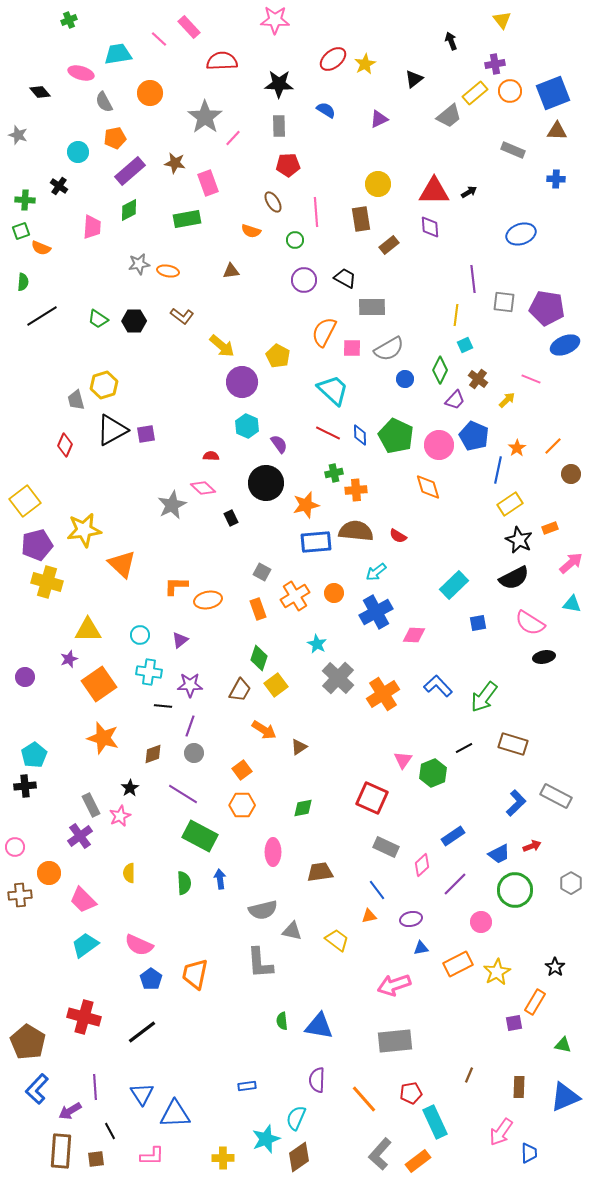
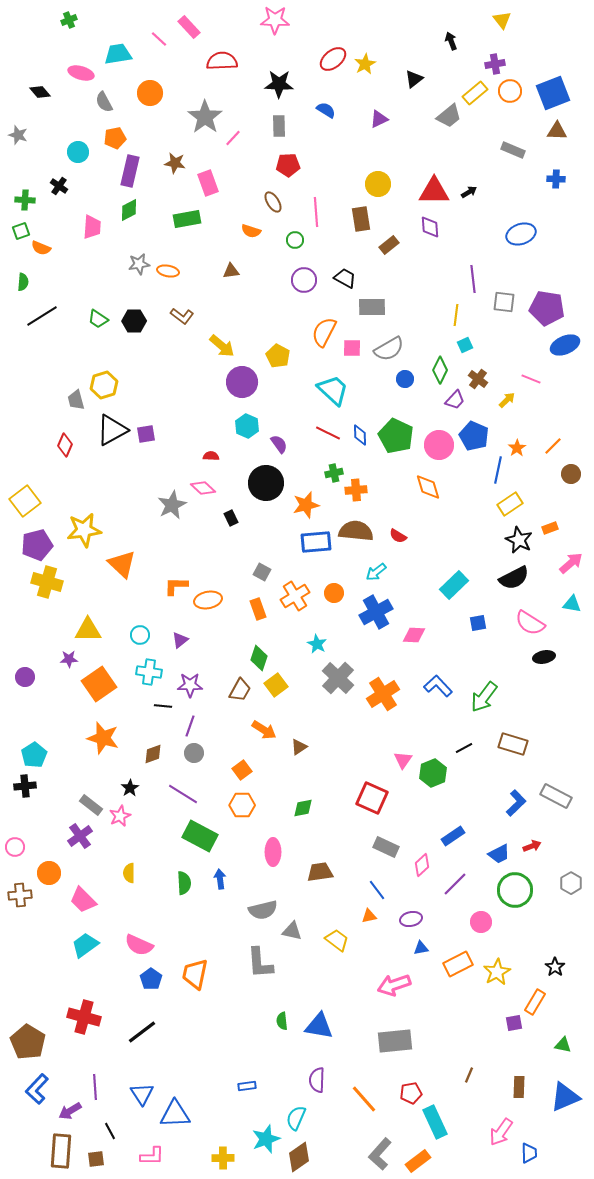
purple rectangle at (130, 171): rotated 36 degrees counterclockwise
purple star at (69, 659): rotated 18 degrees clockwise
gray rectangle at (91, 805): rotated 25 degrees counterclockwise
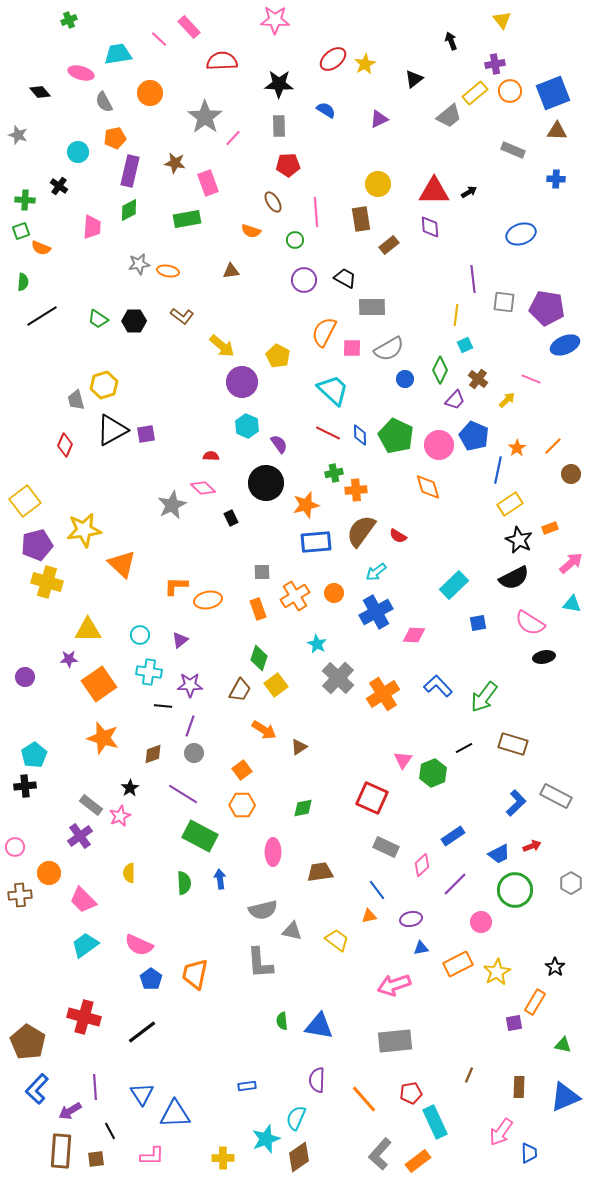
brown semicircle at (356, 531): moved 5 px right; rotated 60 degrees counterclockwise
gray square at (262, 572): rotated 30 degrees counterclockwise
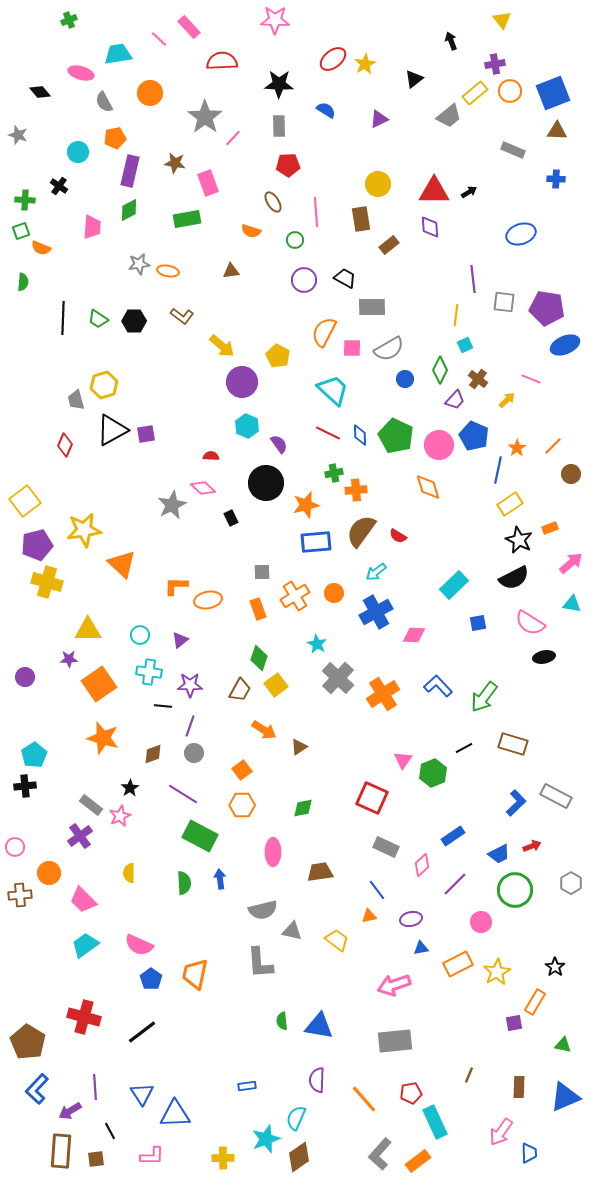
black line at (42, 316): moved 21 px right, 2 px down; rotated 56 degrees counterclockwise
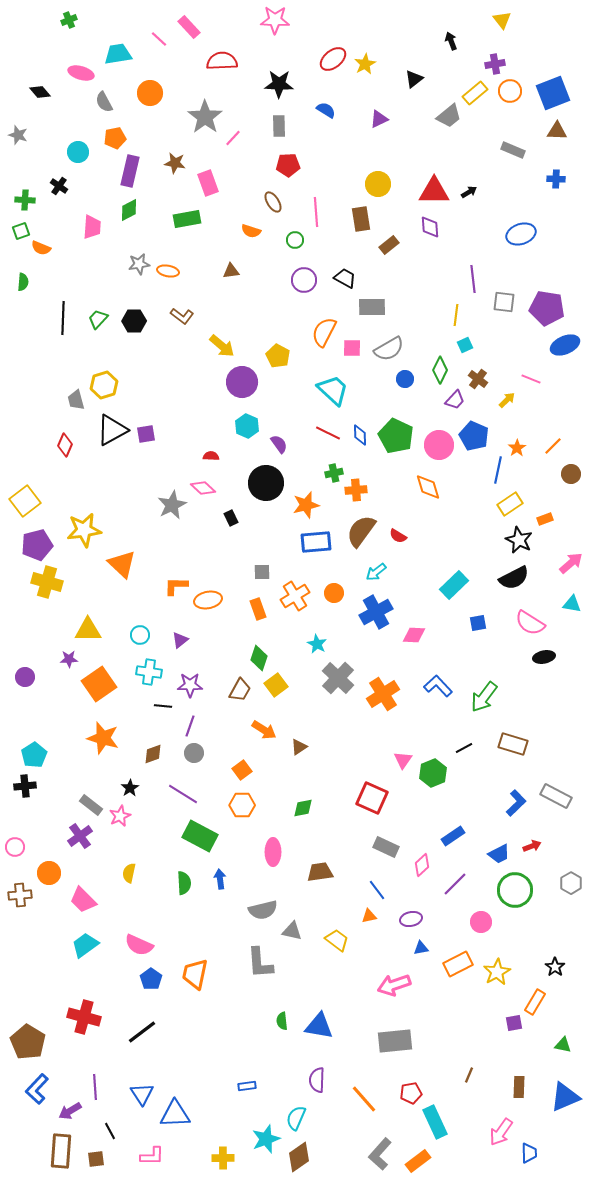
green trapezoid at (98, 319): rotated 100 degrees clockwise
orange rectangle at (550, 528): moved 5 px left, 9 px up
yellow semicircle at (129, 873): rotated 12 degrees clockwise
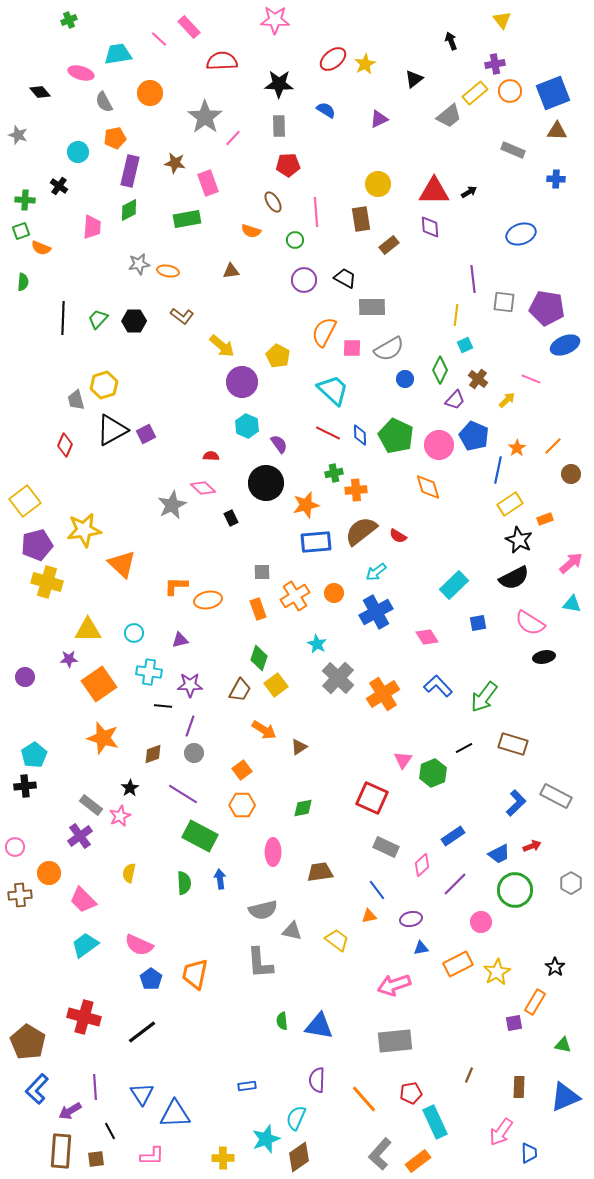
purple square at (146, 434): rotated 18 degrees counterclockwise
brown semicircle at (361, 531): rotated 16 degrees clockwise
cyan circle at (140, 635): moved 6 px left, 2 px up
pink diamond at (414, 635): moved 13 px right, 2 px down; rotated 55 degrees clockwise
purple triangle at (180, 640): rotated 24 degrees clockwise
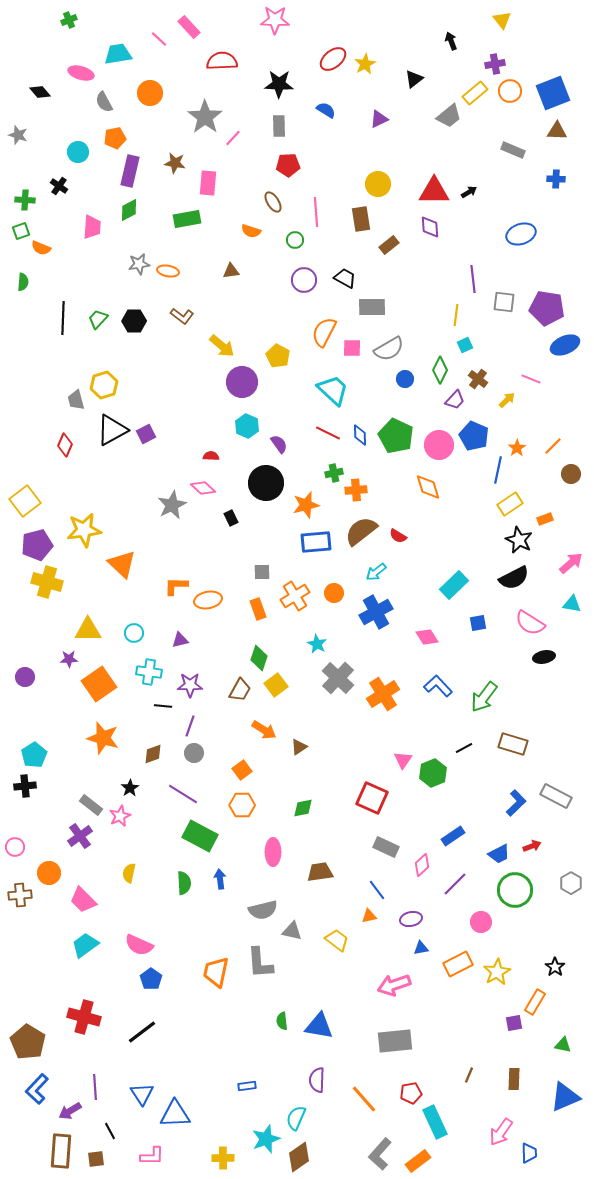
pink rectangle at (208, 183): rotated 25 degrees clockwise
orange trapezoid at (195, 974): moved 21 px right, 2 px up
brown rectangle at (519, 1087): moved 5 px left, 8 px up
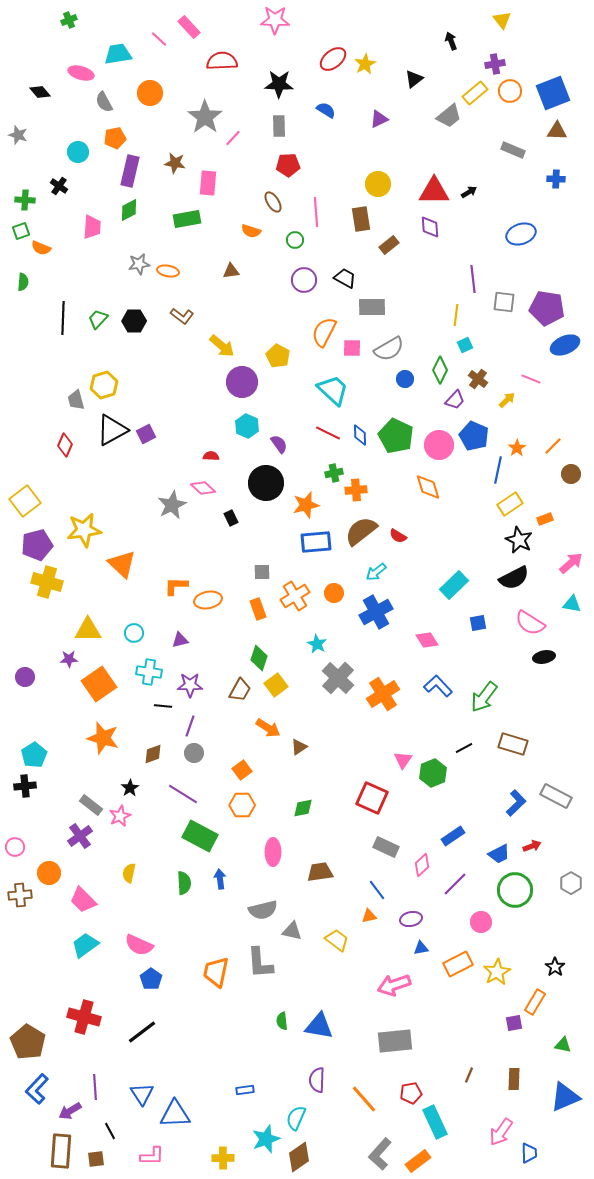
pink diamond at (427, 637): moved 3 px down
orange arrow at (264, 730): moved 4 px right, 2 px up
blue rectangle at (247, 1086): moved 2 px left, 4 px down
